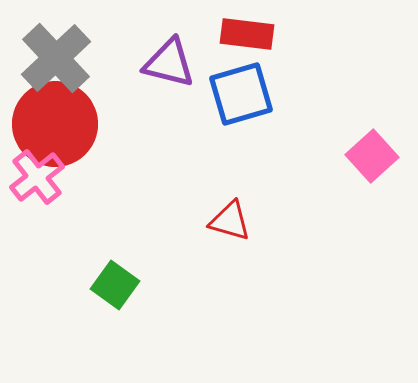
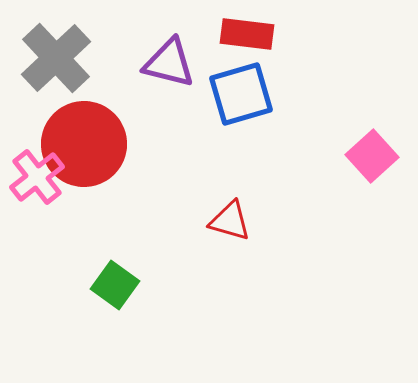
red circle: moved 29 px right, 20 px down
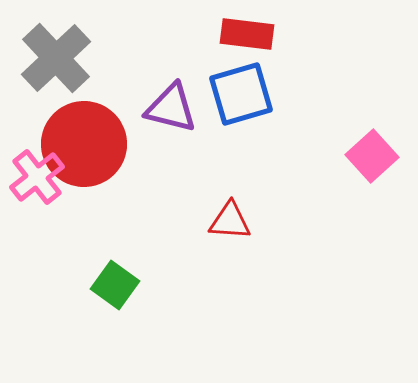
purple triangle: moved 2 px right, 45 px down
red triangle: rotated 12 degrees counterclockwise
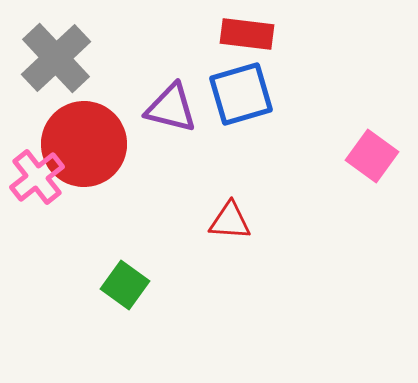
pink square: rotated 12 degrees counterclockwise
green square: moved 10 px right
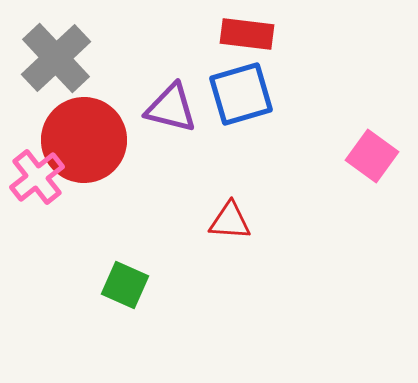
red circle: moved 4 px up
green square: rotated 12 degrees counterclockwise
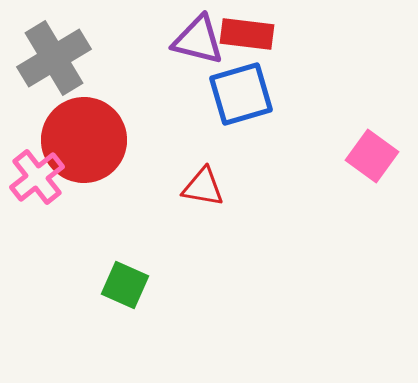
gray cross: moved 2 px left; rotated 12 degrees clockwise
purple triangle: moved 27 px right, 68 px up
red triangle: moved 27 px left, 34 px up; rotated 6 degrees clockwise
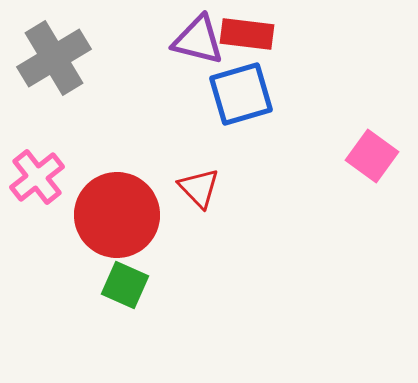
red circle: moved 33 px right, 75 px down
red triangle: moved 4 px left, 1 px down; rotated 36 degrees clockwise
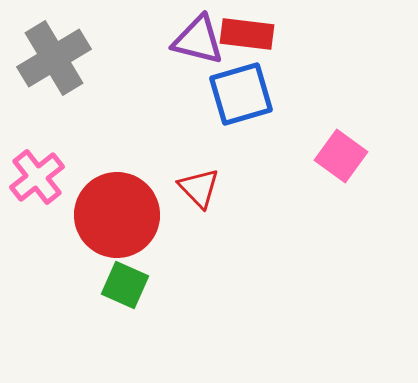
pink square: moved 31 px left
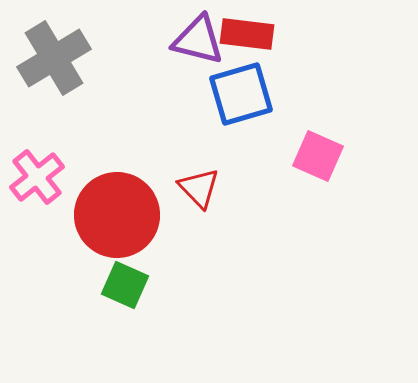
pink square: moved 23 px left; rotated 12 degrees counterclockwise
